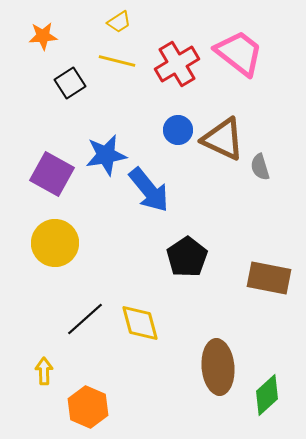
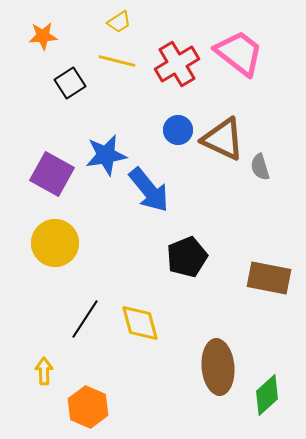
black pentagon: rotated 12 degrees clockwise
black line: rotated 15 degrees counterclockwise
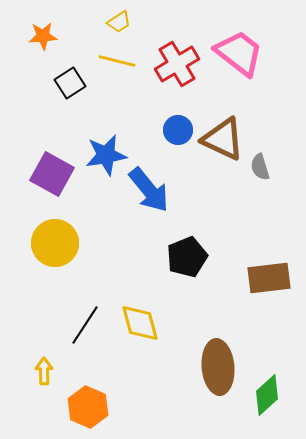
brown rectangle: rotated 18 degrees counterclockwise
black line: moved 6 px down
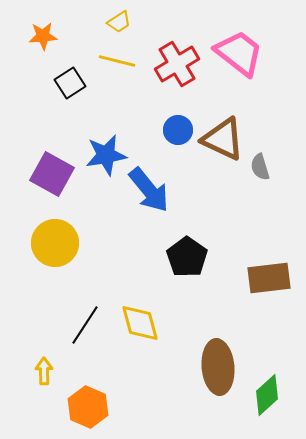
black pentagon: rotated 15 degrees counterclockwise
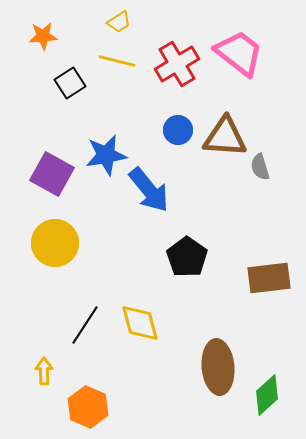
brown triangle: moved 2 px right, 2 px up; rotated 21 degrees counterclockwise
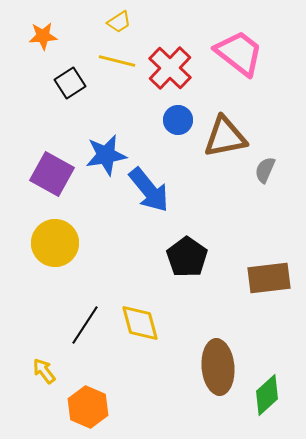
red cross: moved 7 px left, 4 px down; rotated 15 degrees counterclockwise
blue circle: moved 10 px up
brown triangle: rotated 15 degrees counterclockwise
gray semicircle: moved 5 px right, 3 px down; rotated 40 degrees clockwise
yellow arrow: rotated 36 degrees counterclockwise
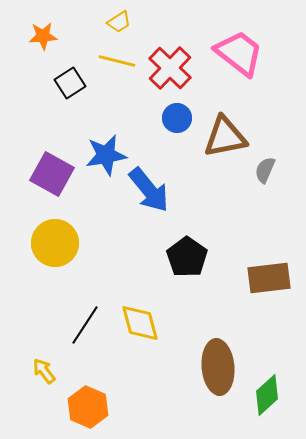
blue circle: moved 1 px left, 2 px up
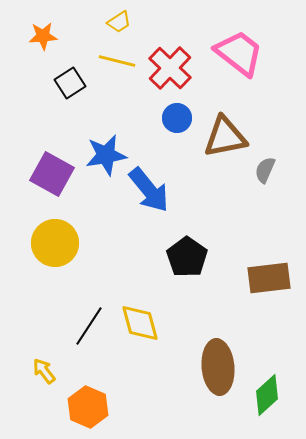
black line: moved 4 px right, 1 px down
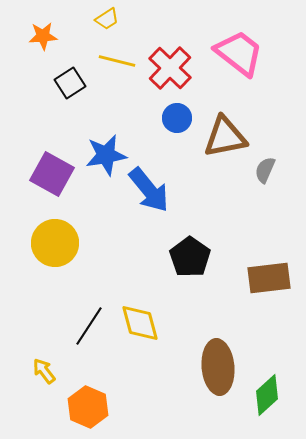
yellow trapezoid: moved 12 px left, 3 px up
black pentagon: moved 3 px right
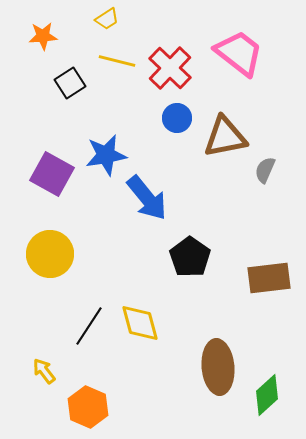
blue arrow: moved 2 px left, 8 px down
yellow circle: moved 5 px left, 11 px down
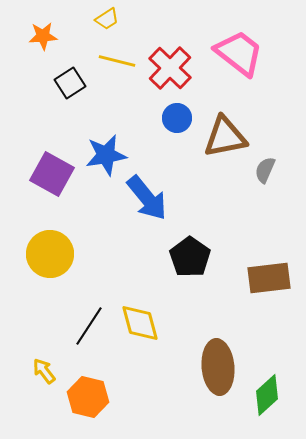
orange hexagon: moved 10 px up; rotated 9 degrees counterclockwise
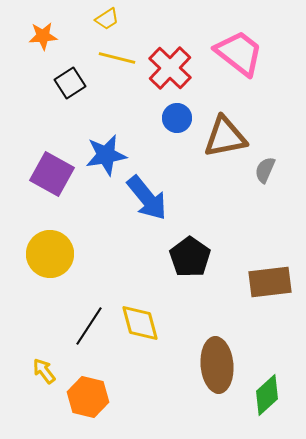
yellow line: moved 3 px up
brown rectangle: moved 1 px right, 4 px down
brown ellipse: moved 1 px left, 2 px up
